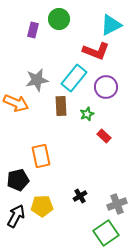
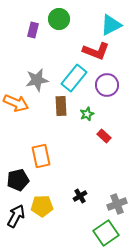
purple circle: moved 1 px right, 2 px up
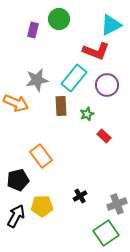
orange rectangle: rotated 25 degrees counterclockwise
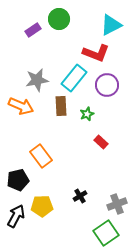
purple rectangle: rotated 42 degrees clockwise
red L-shape: moved 2 px down
orange arrow: moved 5 px right, 3 px down
red rectangle: moved 3 px left, 6 px down
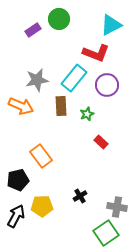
gray cross: moved 3 px down; rotated 30 degrees clockwise
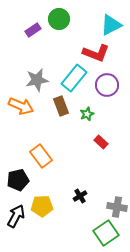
brown rectangle: rotated 18 degrees counterclockwise
